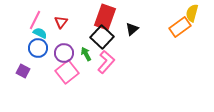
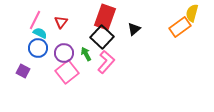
black triangle: moved 2 px right
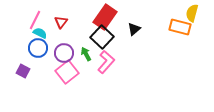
red rectangle: rotated 15 degrees clockwise
orange rectangle: rotated 50 degrees clockwise
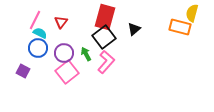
red rectangle: rotated 20 degrees counterclockwise
black square: moved 2 px right; rotated 10 degrees clockwise
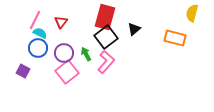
orange rectangle: moved 5 px left, 11 px down
black square: moved 2 px right
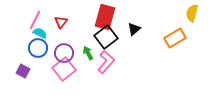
orange rectangle: rotated 45 degrees counterclockwise
green arrow: moved 2 px right, 1 px up
pink square: moved 3 px left, 3 px up
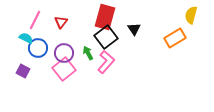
yellow semicircle: moved 1 px left, 2 px down
black triangle: rotated 24 degrees counterclockwise
cyan semicircle: moved 14 px left, 5 px down
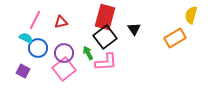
red triangle: rotated 40 degrees clockwise
black square: moved 1 px left
pink L-shape: rotated 45 degrees clockwise
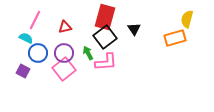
yellow semicircle: moved 4 px left, 4 px down
red triangle: moved 4 px right, 5 px down
orange rectangle: rotated 15 degrees clockwise
blue circle: moved 5 px down
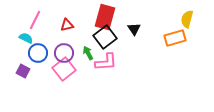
red triangle: moved 2 px right, 2 px up
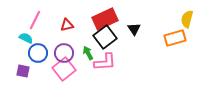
red rectangle: moved 2 px down; rotated 50 degrees clockwise
pink L-shape: moved 1 px left
purple square: rotated 16 degrees counterclockwise
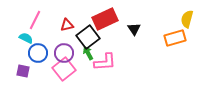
black square: moved 17 px left
